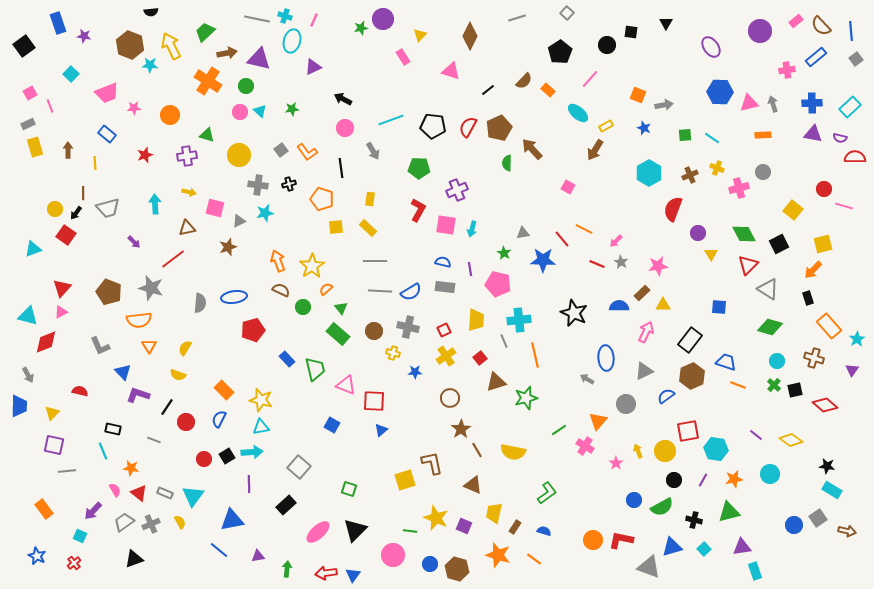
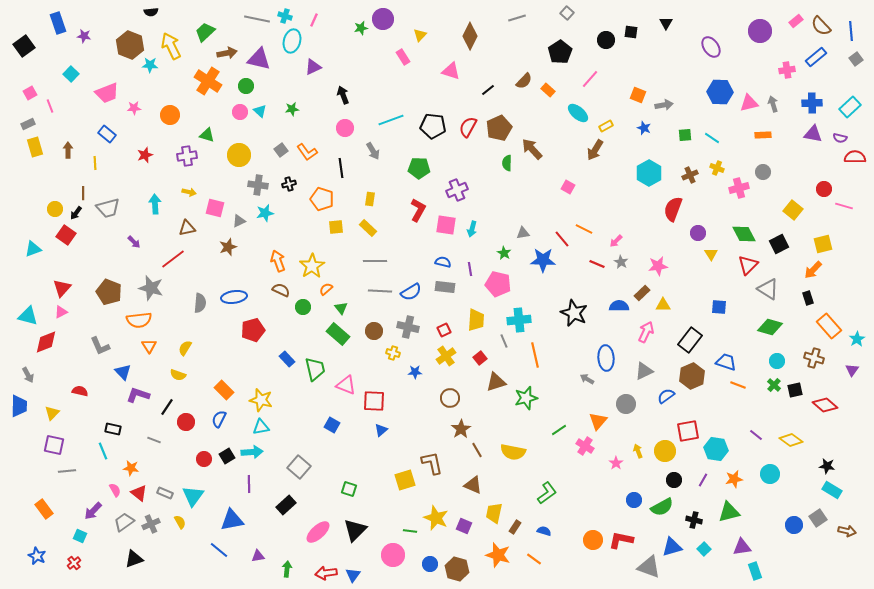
black circle at (607, 45): moved 1 px left, 5 px up
black arrow at (343, 99): moved 4 px up; rotated 42 degrees clockwise
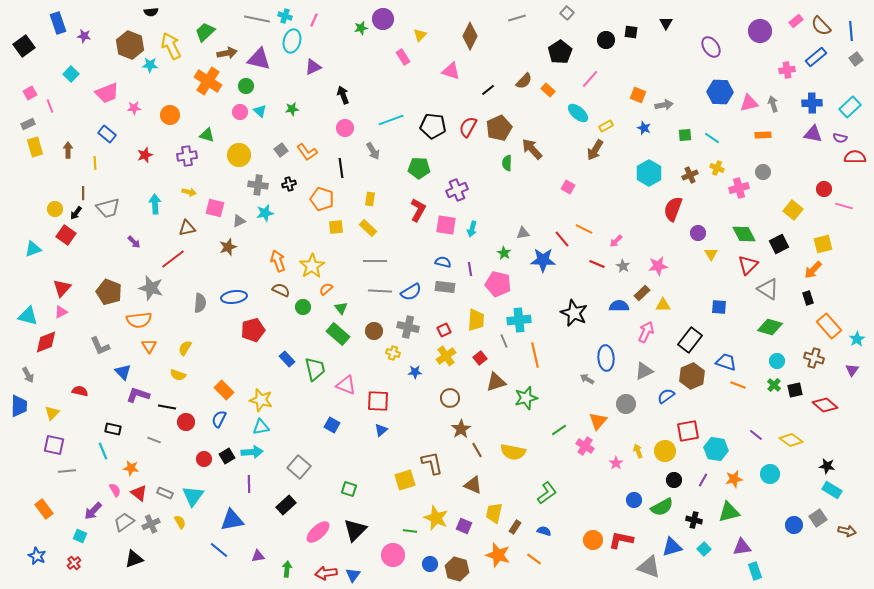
gray star at (621, 262): moved 2 px right, 4 px down
red square at (374, 401): moved 4 px right
black line at (167, 407): rotated 66 degrees clockwise
